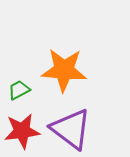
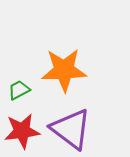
orange star: rotated 6 degrees counterclockwise
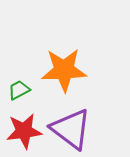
red star: moved 2 px right
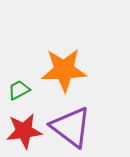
purple triangle: moved 2 px up
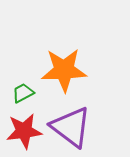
green trapezoid: moved 4 px right, 3 px down
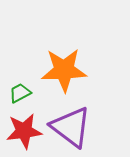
green trapezoid: moved 3 px left
